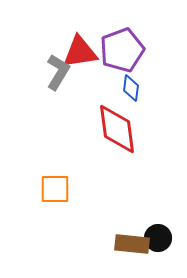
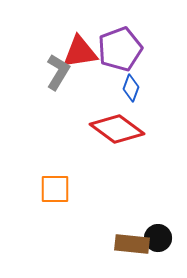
purple pentagon: moved 2 px left, 1 px up
blue diamond: rotated 12 degrees clockwise
red diamond: rotated 46 degrees counterclockwise
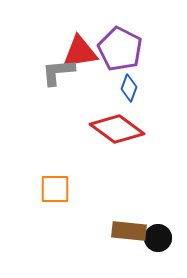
purple pentagon: rotated 24 degrees counterclockwise
gray L-shape: rotated 126 degrees counterclockwise
blue diamond: moved 2 px left
brown rectangle: moved 3 px left, 13 px up
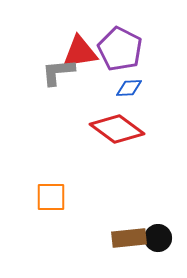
blue diamond: rotated 68 degrees clockwise
orange square: moved 4 px left, 8 px down
brown rectangle: moved 7 px down; rotated 12 degrees counterclockwise
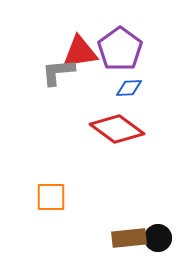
purple pentagon: rotated 9 degrees clockwise
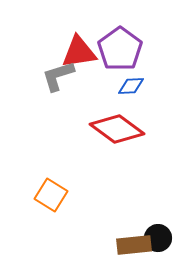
red triangle: moved 1 px left
gray L-shape: moved 4 px down; rotated 12 degrees counterclockwise
blue diamond: moved 2 px right, 2 px up
orange square: moved 2 px up; rotated 32 degrees clockwise
brown rectangle: moved 5 px right, 7 px down
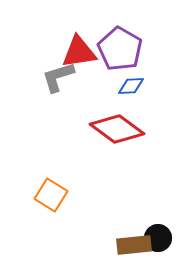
purple pentagon: rotated 6 degrees counterclockwise
gray L-shape: moved 1 px down
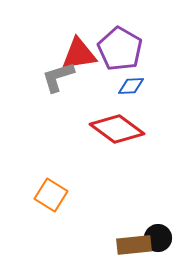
red triangle: moved 2 px down
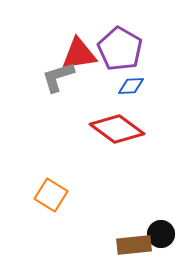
black circle: moved 3 px right, 4 px up
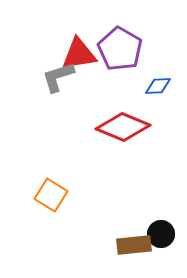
blue diamond: moved 27 px right
red diamond: moved 6 px right, 2 px up; rotated 14 degrees counterclockwise
